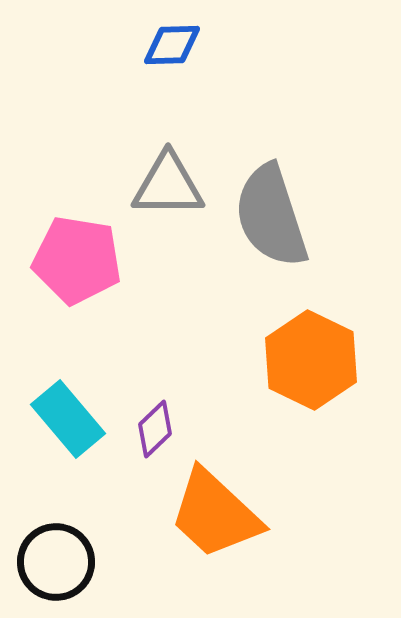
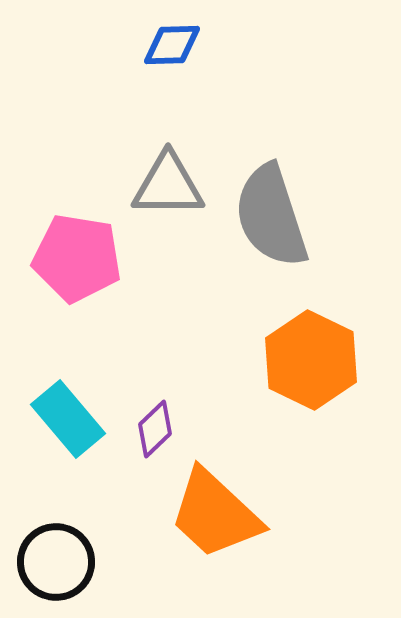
pink pentagon: moved 2 px up
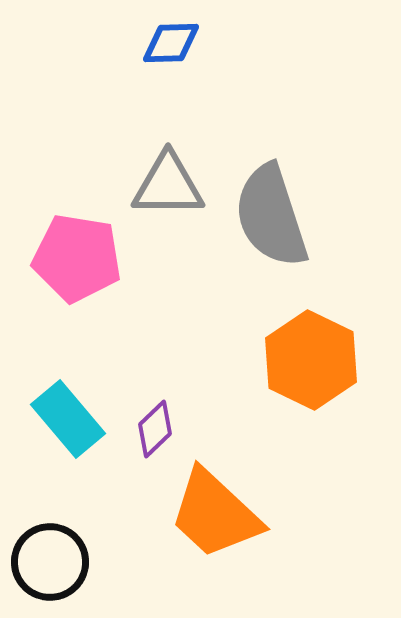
blue diamond: moved 1 px left, 2 px up
black circle: moved 6 px left
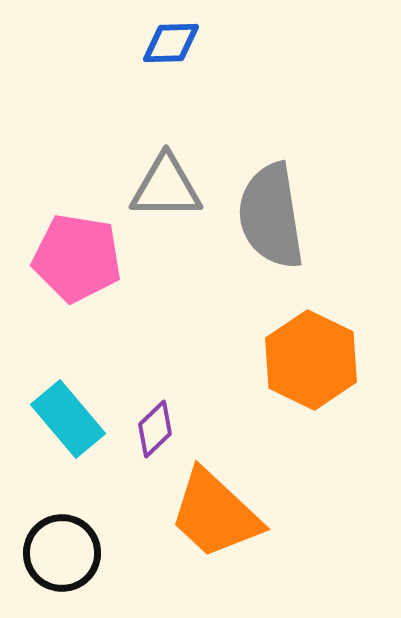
gray triangle: moved 2 px left, 2 px down
gray semicircle: rotated 9 degrees clockwise
black circle: moved 12 px right, 9 px up
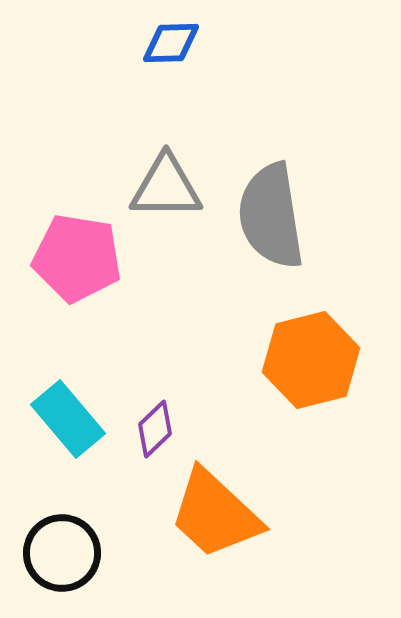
orange hexagon: rotated 20 degrees clockwise
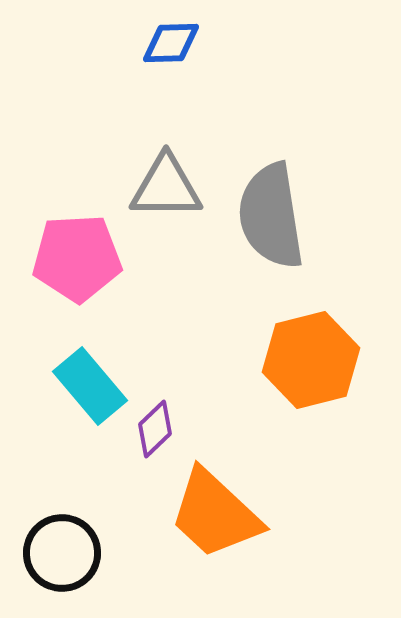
pink pentagon: rotated 12 degrees counterclockwise
cyan rectangle: moved 22 px right, 33 px up
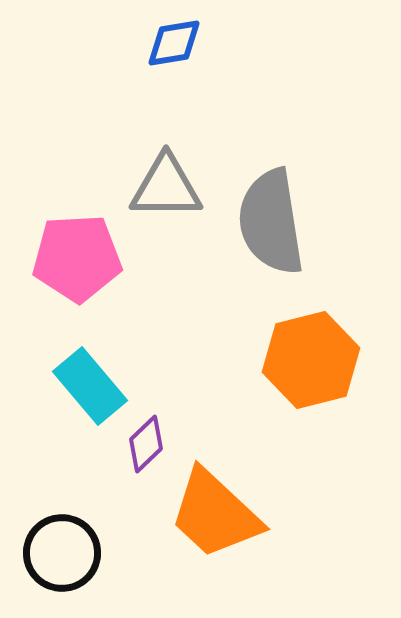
blue diamond: moved 3 px right; rotated 8 degrees counterclockwise
gray semicircle: moved 6 px down
purple diamond: moved 9 px left, 15 px down
